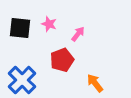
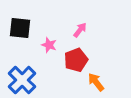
pink star: moved 21 px down
pink arrow: moved 2 px right, 4 px up
red pentagon: moved 14 px right
orange arrow: moved 1 px right, 1 px up
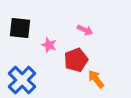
pink arrow: moved 5 px right; rotated 77 degrees clockwise
orange arrow: moved 3 px up
